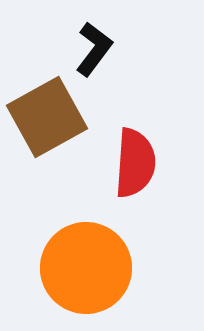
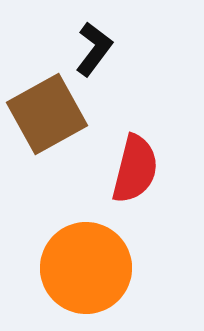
brown square: moved 3 px up
red semicircle: moved 6 px down; rotated 10 degrees clockwise
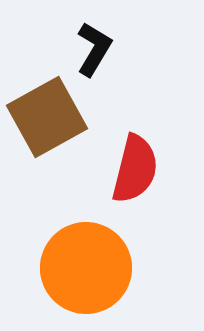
black L-shape: rotated 6 degrees counterclockwise
brown square: moved 3 px down
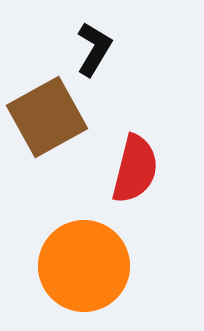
orange circle: moved 2 px left, 2 px up
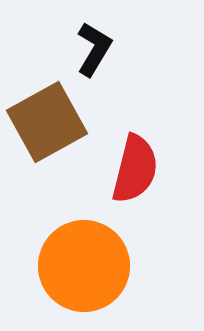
brown square: moved 5 px down
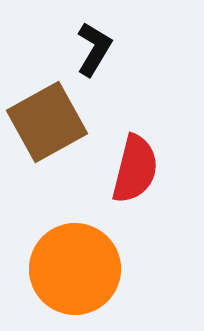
orange circle: moved 9 px left, 3 px down
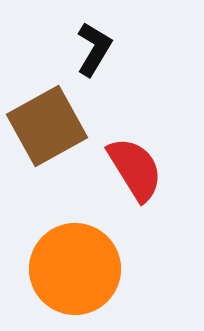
brown square: moved 4 px down
red semicircle: rotated 46 degrees counterclockwise
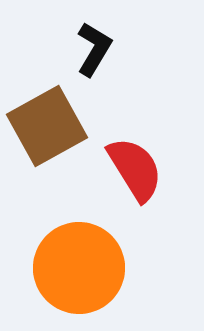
orange circle: moved 4 px right, 1 px up
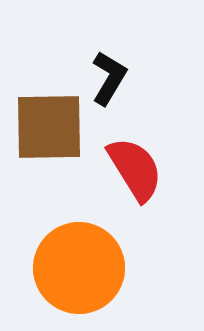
black L-shape: moved 15 px right, 29 px down
brown square: moved 2 px right, 1 px down; rotated 28 degrees clockwise
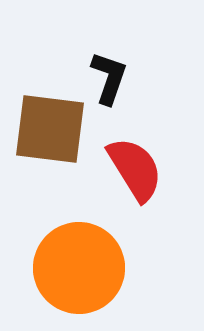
black L-shape: rotated 12 degrees counterclockwise
brown square: moved 1 px right, 2 px down; rotated 8 degrees clockwise
